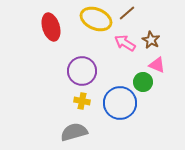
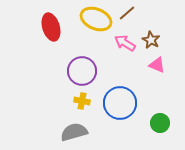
green circle: moved 17 px right, 41 px down
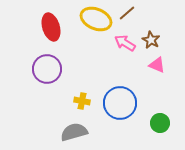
purple circle: moved 35 px left, 2 px up
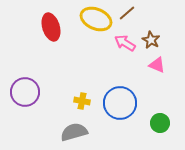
purple circle: moved 22 px left, 23 px down
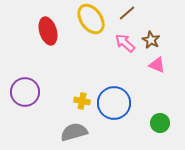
yellow ellipse: moved 5 px left; rotated 32 degrees clockwise
red ellipse: moved 3 px left, 4 px down
pink arrow: rotated 10 degrees clockwise
blue circle: moved 6 px left
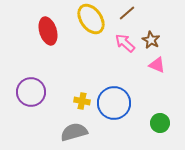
purple circle: moved 6 px right
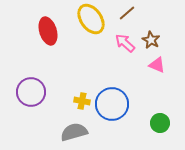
blue circle: moved 2 px left, 1 px down
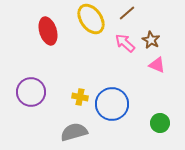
yellow cross: moved 2 px left, 4 px up
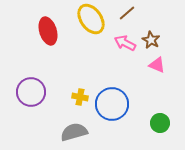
pink arrow: rotated 15 degrees counterclockwise
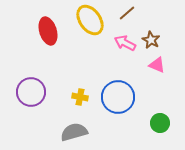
yellow ellipse: moved 1 px left, 1 px down
blue circle: moved 6 px right, 7 px up
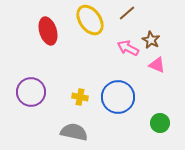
pink arrow: moved 3 px right, 5 px down
gray semicircle: rotated 28 degrees clockwise
